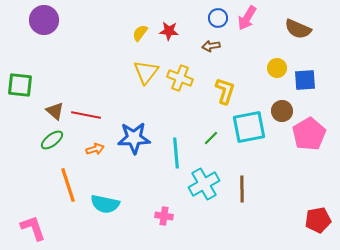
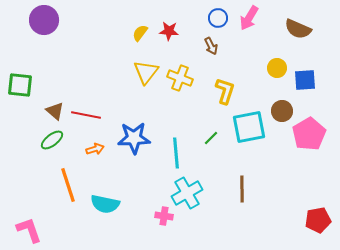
pink arrow: moved 2 px right
brown arrow: rotated 108 degrees counterclockwise
cyan cross: moved 17 px left, 9 px down
pink L-shape: moved 4 px left, 2 px down
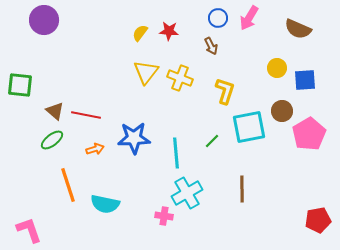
green line: moved 1 px right, 3 px down
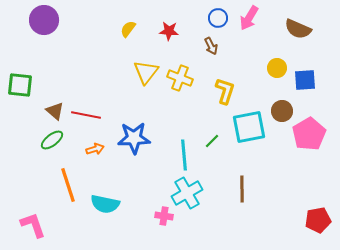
yellow semicircle: moved 12 px left, 4 px up
cyan line: moved 8 px right, 2 px down
pink L-shape: moved 4 px right, 5 px up
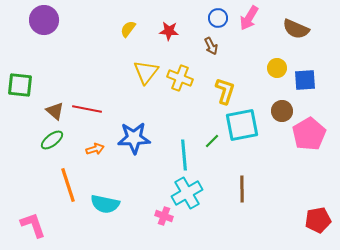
brown semicircle: moved 2 px left
red line: moved 1 px right, 6 px up
cyan square: moved 7 px left, 2 px up
pink cross: rotated 12 degrees clockwise
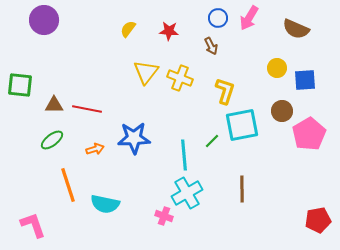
brown triangle: moved 1 px left, 6 px up; rotated 42 degrees counterclockwise
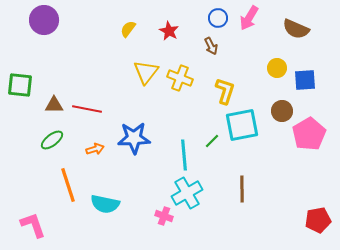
red star: rotated 24 degrees clockwise
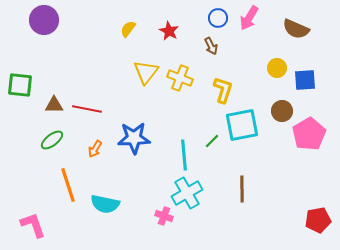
yellow L-shape: moved 2 px left, 1 px up
orange arrow: rotated 138 degrees clockwise
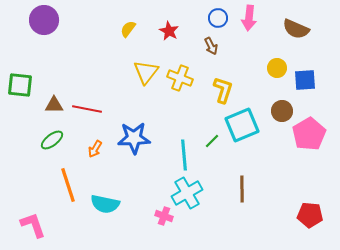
pink arrow: rotated 25 degrees counterclockwise
cyan square: rotated 12 degrees counterclockwise
red pentagon: moved 8 px left, 5 px up; rotated 15 degrees clockwise
